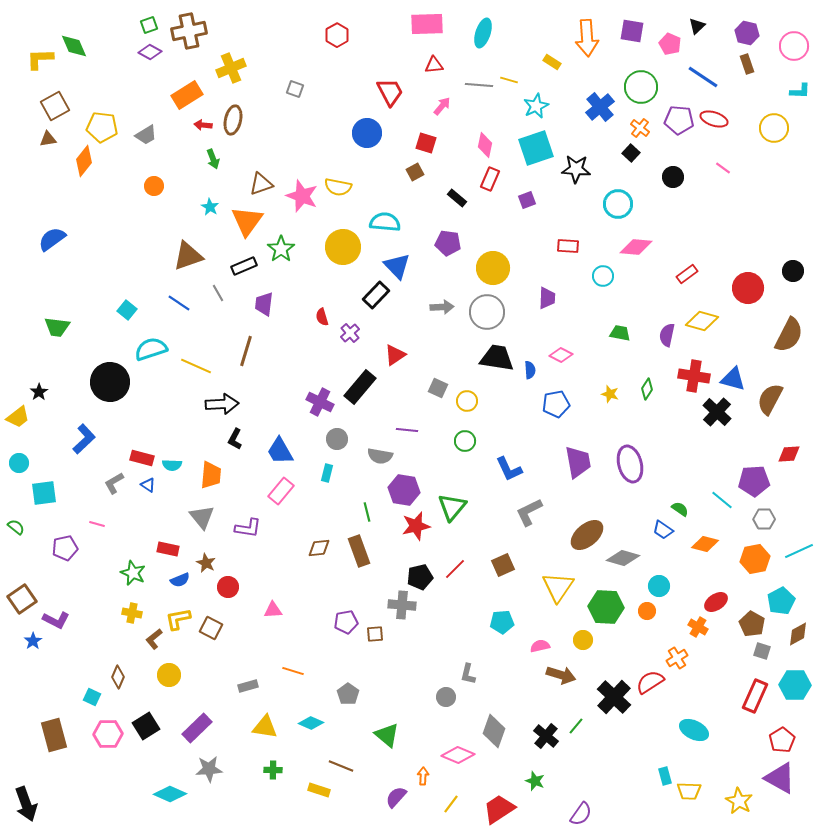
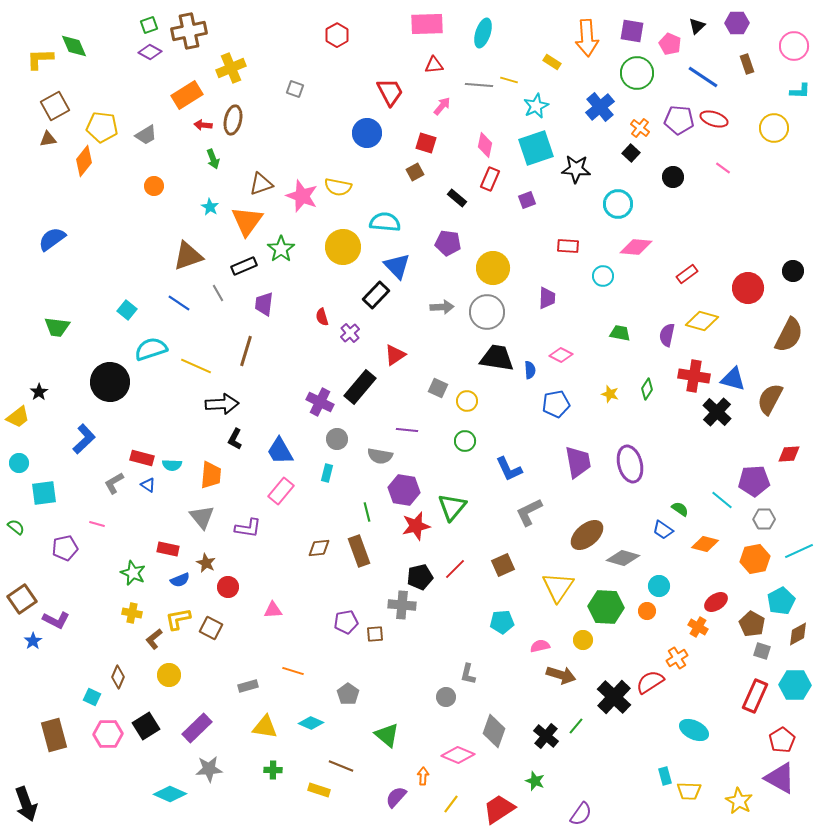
purple hexagon at (747, 33): moved 10 px left, 10 px up; rotated 15 degrees counterclockwise
green circle at (641, 87): moved 4 px left, 14 px up
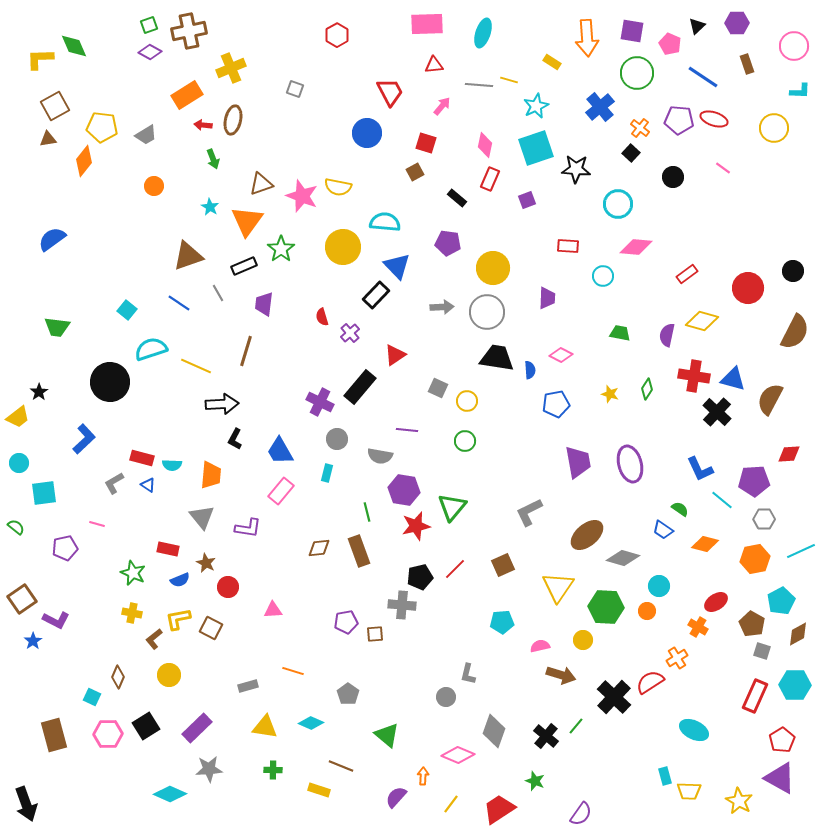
brown semicircle at (789, 335): moved 6 px right, 3 px up
blue L-shape at (509, 469): moved 191 px right
cyan line at (799, 551): moved 2 px right
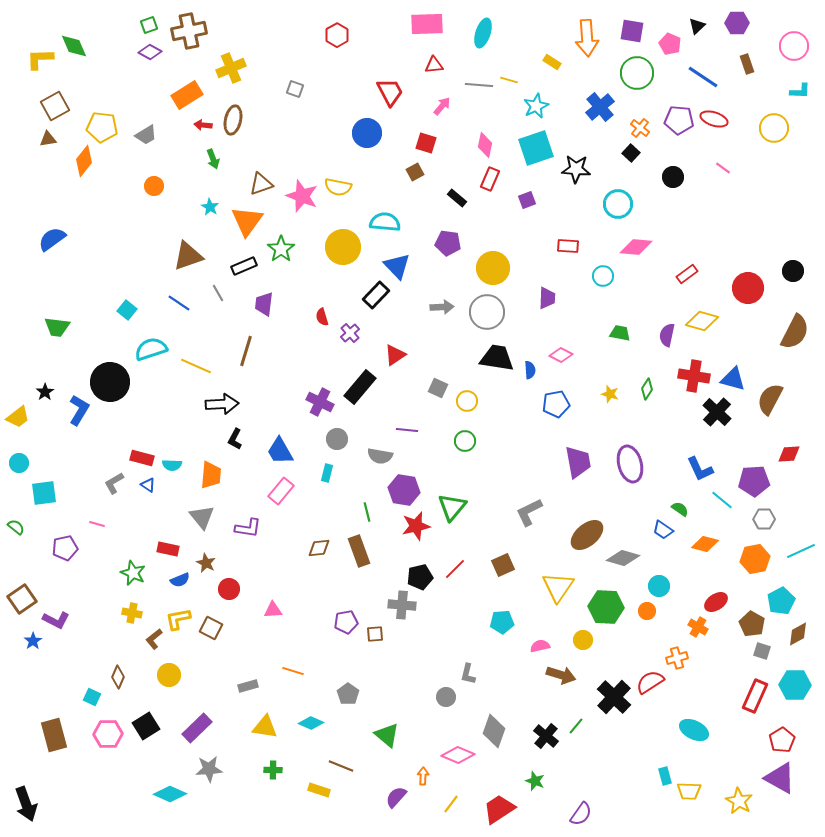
black star at (39, 392): moved 6 px right
blue L-shape at (84, 439): moved 5 px left, 29 px up; rotated 16 degrees counterclockwise
red circle at (228, 587): moved 1 px right, 2 px down
orange cross at (677, 658): rotated 15 degrees clockwise
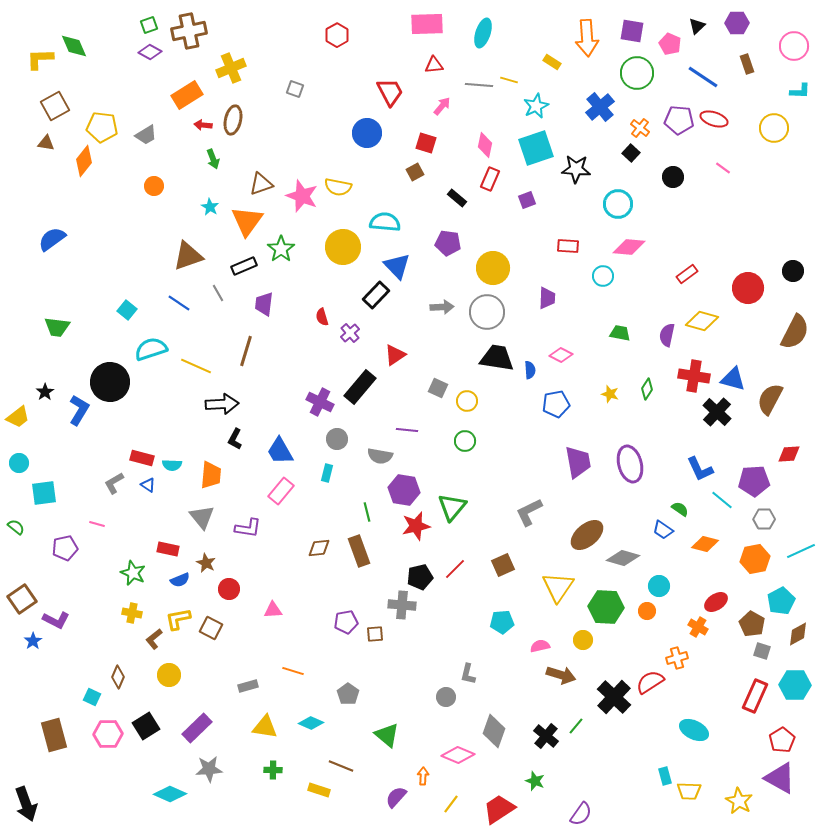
brown triangle at (48, 139): moved 2 px left, 4 px down; rotated 18 degrees clockwise
pink diamond at (636, 247): moved 7 px left
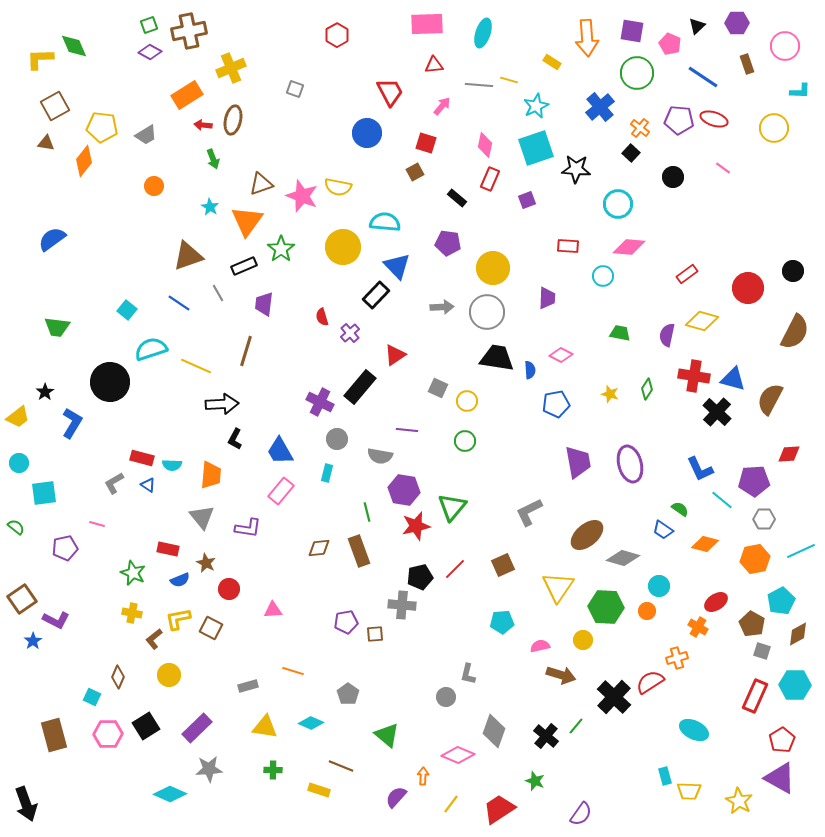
pink circle at (794, 46): moved 9 px left
blue L-shape at (79, 410): moved 7 px left, 13 px down
